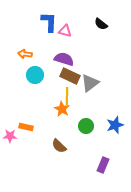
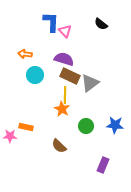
blue L-shape: moved 2 px right
pink triangle: rotated 32 degrees clockwise
yellow line: moved 2 px left, 1 px up
blue star: rotated 24 degrees clockwise
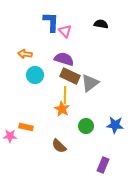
black semicircle: rotated 152 degrees clockwise
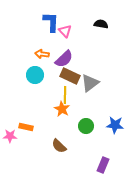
orange arrow: moved 17 px right
purple semicircle: rotated 120 degrees clockwise
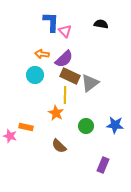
orange star: moved 6 px left, 4 px down
pink star: rotated 16 degrees clockwise
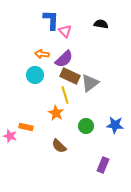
blue L-shape: moved 2 px up
yellow line: rotated 18 degrees counterclockwise
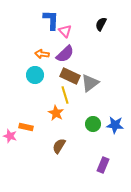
black semicircle: rotated 72 degrees counterclockwise
purple semicircle: moved 1 px right, 5 px up
green circle: moved 7 px right, 2 px up
brown semicircle: rotated 77 degrees clockwise
